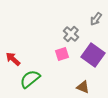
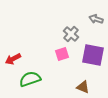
gray arrow: rotated 72 degrees clockwise
purple square: rotated 25 degrees counterclockwise
red arrow: rotated 70 degrees counterclockwise
green semicircle: rotated 20 degrees clockwise
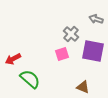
purple square: moved 4 px up
green semicircle: rotated 60 degrees clockwise
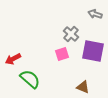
gray arrow: moved 1 px left, 5 px up
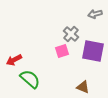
gray arrow: rotated 32 degrees counterclockwise
pink square: moved 3 px up
red arrow: moved 1 px right, 1 px down
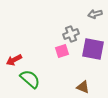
gray cross: rotated 28 degrees clockwise
purple square: moved 2 px up
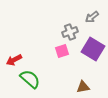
gray arrow: moved 3 px left, 3 px down; rotated 24 degrees counterclockwise
gray cross: moved 1 px left, 2 px up
purple square: rotated 20 degrees clockwise
brown triangle: rotated 32 degrees counterclockwise
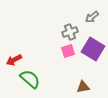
pink square: moved 6 px right
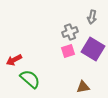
gray arrow: rotated 40 degrees counterclockwise
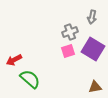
brown triangle: moved 12 px right
